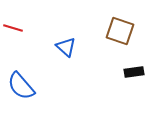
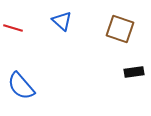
brown square: moved 2 px up
blue triangle: moved 4 px left, 26 px up
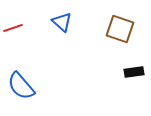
blue triangle: moved 1 px down
red line: rotated 36 degrees counterclockwise
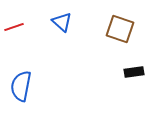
red line: moved 1 px right, 1 px up
blue semicircle: rotated 52 degrees clockwise
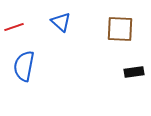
blue triangle: moved 1 px left
brown square: rotated 16 degrees counterclockwise
blue semicircle: moved 3 px right, 20 px up
